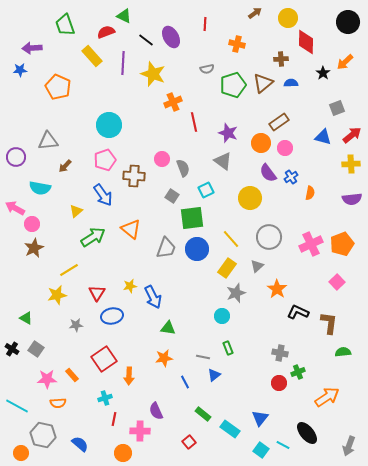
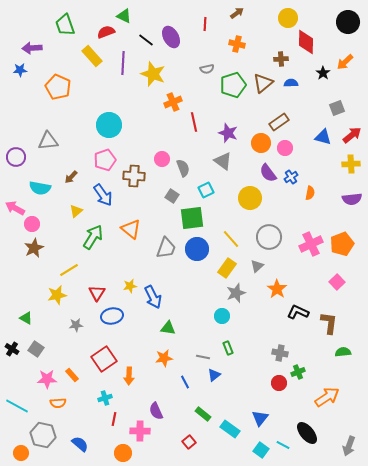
brown arrow at (255, 13): moved 18 px left
brown arrow at (65, 166): moved 6 px right, 11 px down
green arrow at (93, 237): rotated 25 degrees counterclockwise
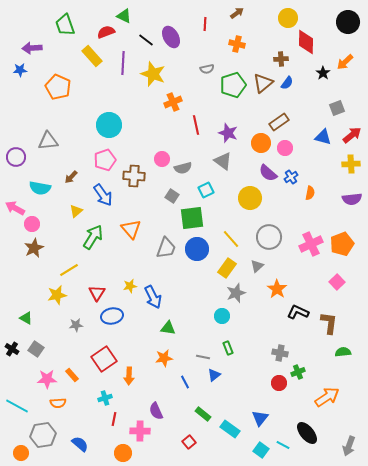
blue semicircle at (291, 83): moved 4 px left; rotated 128 degrees clockwise
red line at (194, 122): moved 2 px right, 3 px down
gray semicircle at (183, 168): rotated 96 degrees clockwise
purple semicircle at (268, 173): rotated 12 degrees counterclockwise
orange triangle at (131, 229): rotated 10 degrees clockwise
gray hexagon at (43, 435): rotated 20 degrees counterclockwise
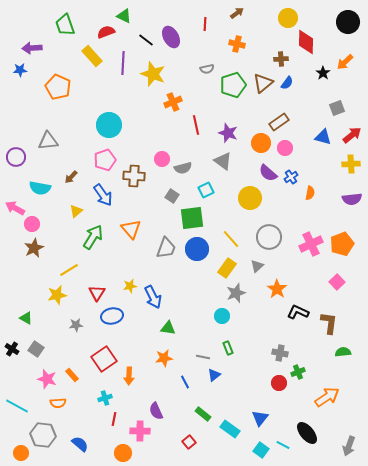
pink star at (47, 379): rotated 18 degrees clockwise
gray hexagon at (43, 435): rotated 15 degrees clockwise
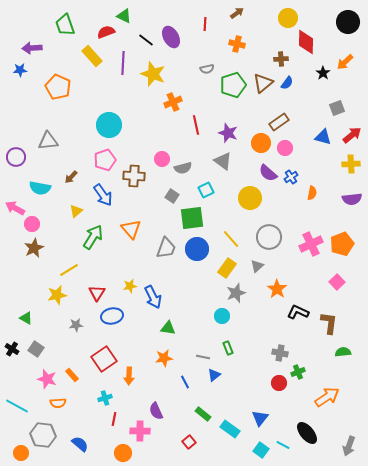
orange semicircle at (310, 193): moved 2 px right
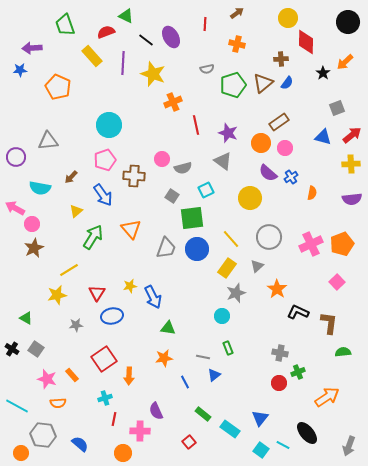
green triangle at (124, 16): moved 2 px right
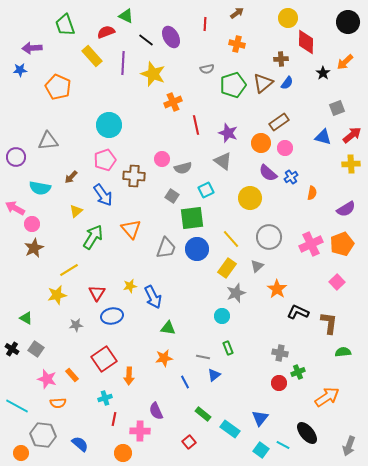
purple semicircle at (352, 199): moved 6 px left, 10 px down; rotated 24 degrees counterclockwise
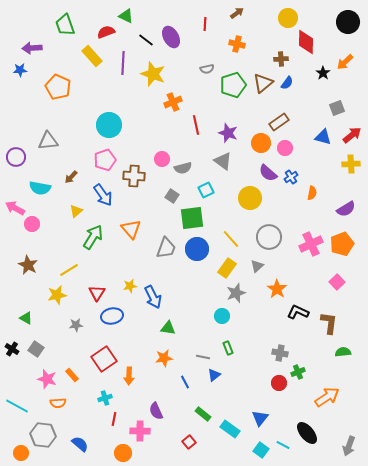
brown star at (34, 248): moved 6 px left, 17 px down; rotated 18 degrees counterclockwise
